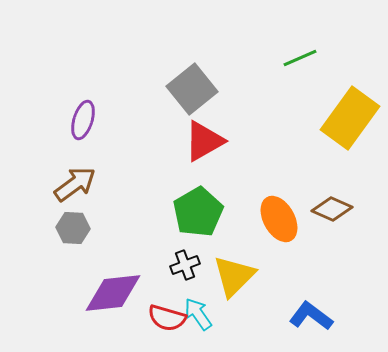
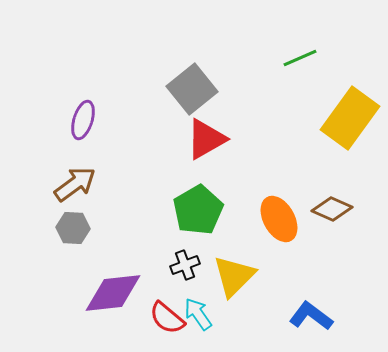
red triangle: moved 2 px right, 2 px up
green pentagon: moved 2 px up
red semicircle: rotated 24 degrees clockwise
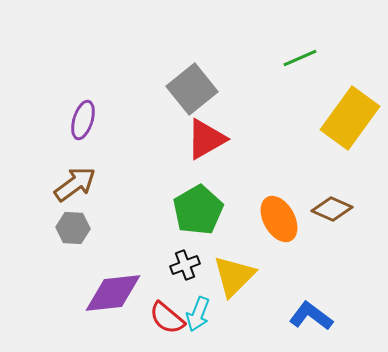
cyan arrow: rotated 124 degrees counterclockwise
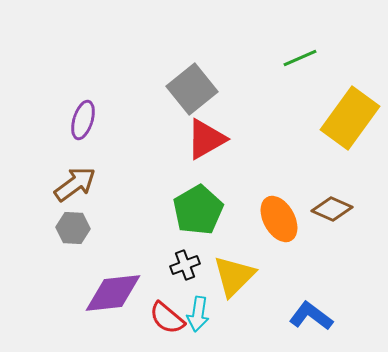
cyan arrow: rotated 12 degrees counterclockwise
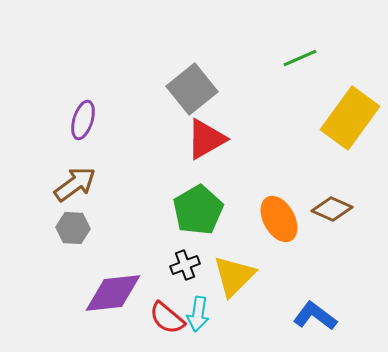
blue L-shape: moved 4 px right
